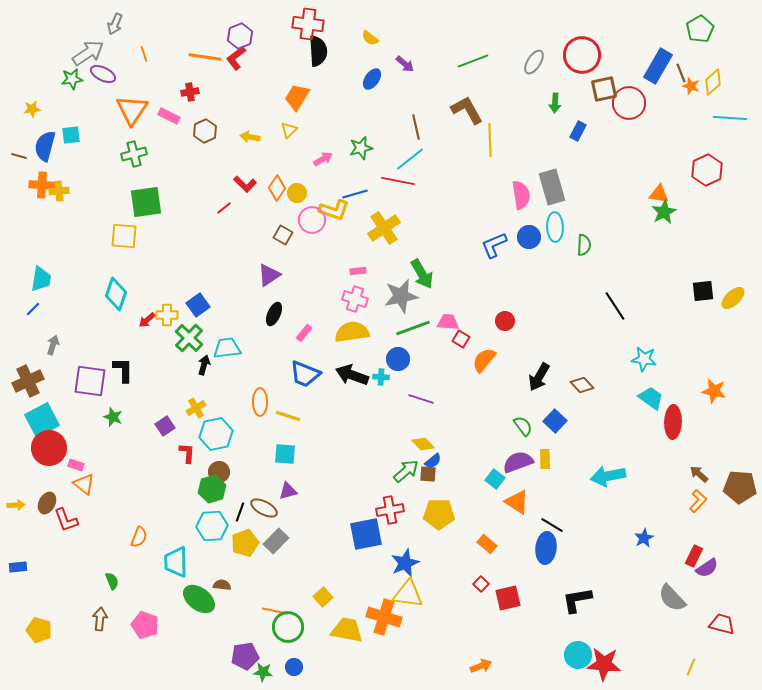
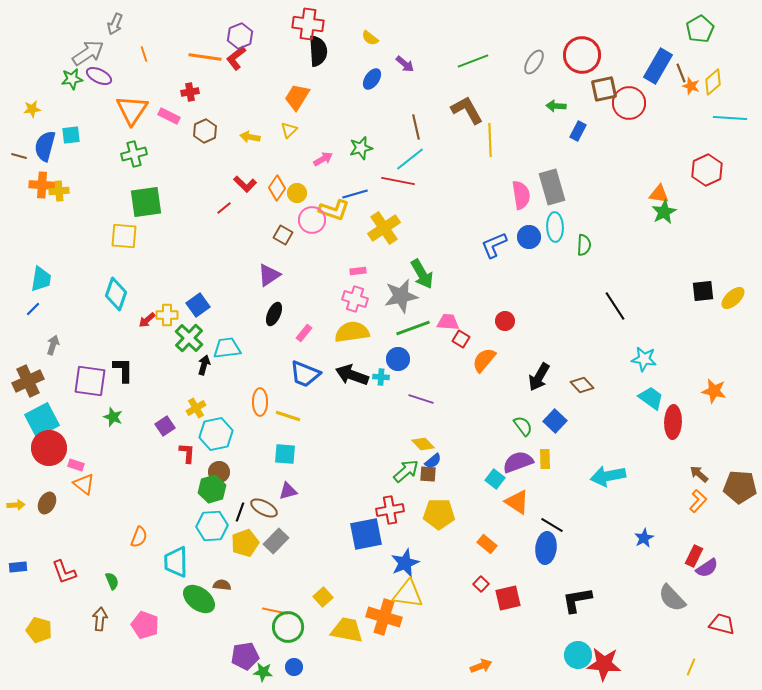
purple ellipse at (103, 74): moved 4 px left, 2 px down
green arrow at (555, 103): moved 1 px right, 3 px down; rotated 90 degrees clockwise
red L-shape at (66, 520): moved 2 px left, 52 px down
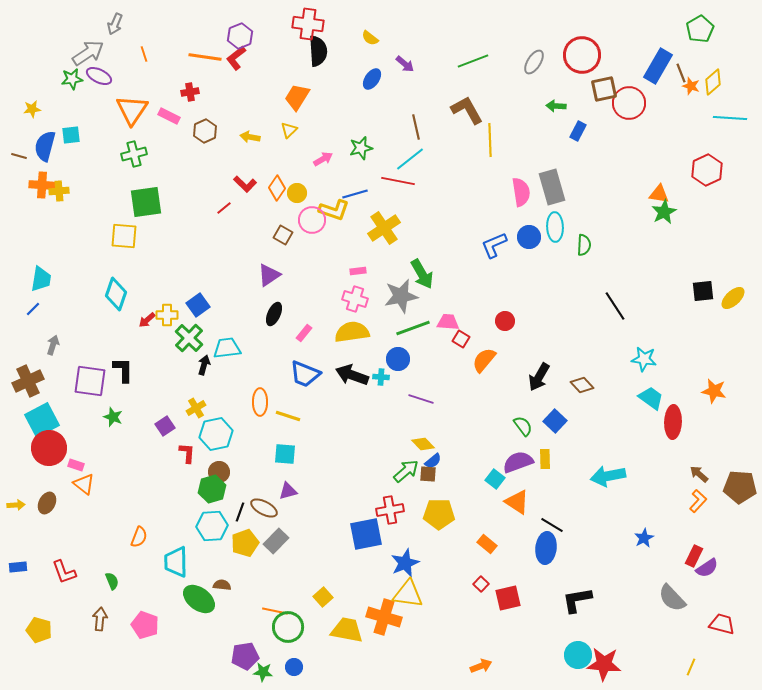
pink semicircle at (521, 195): moved 3 px up
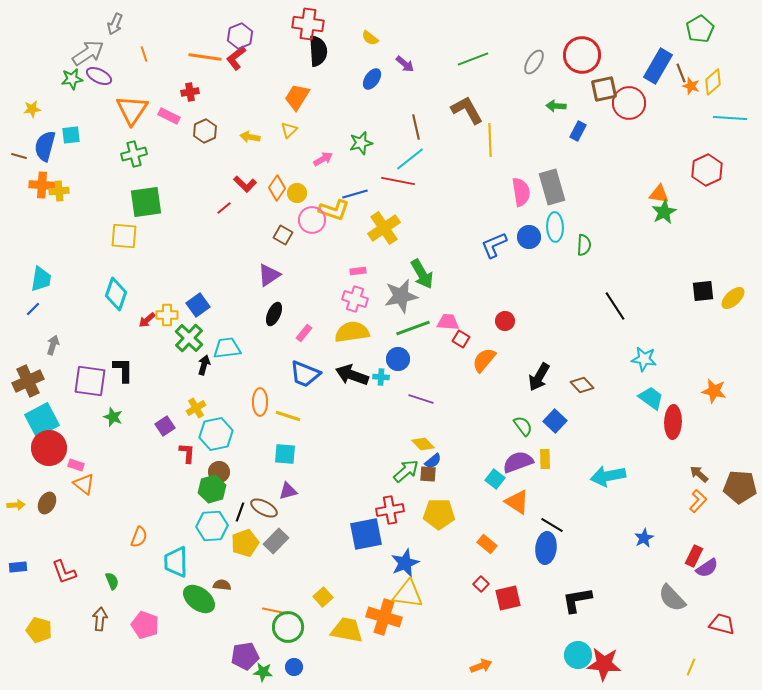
green line at (473, 61): moved 2 px up
green star at (361, 148): moved 5 px up
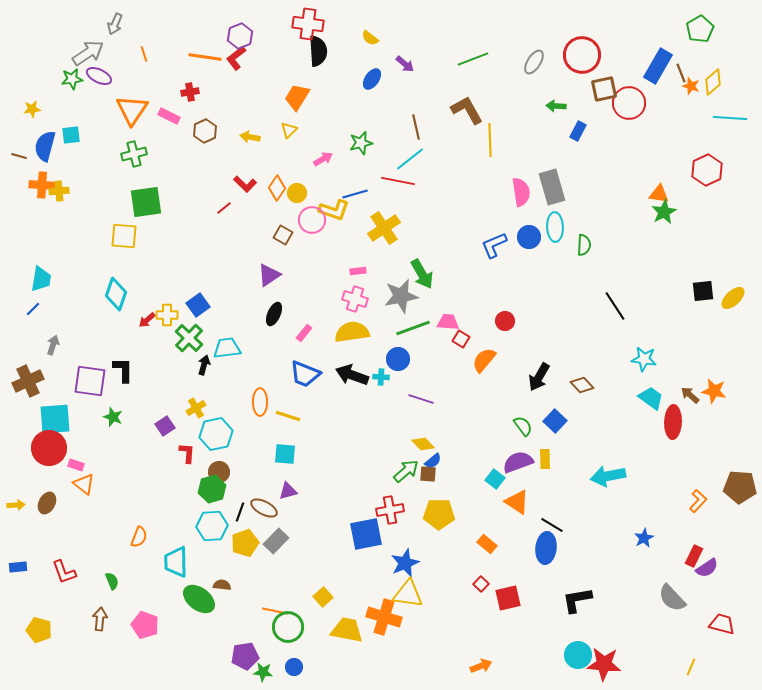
cyan square at (42, 420): moved 13 px right, 1 px up; rotated 24 degrees clockwise
brown arrow at (699, 474): moved 9 px left, 79 px up
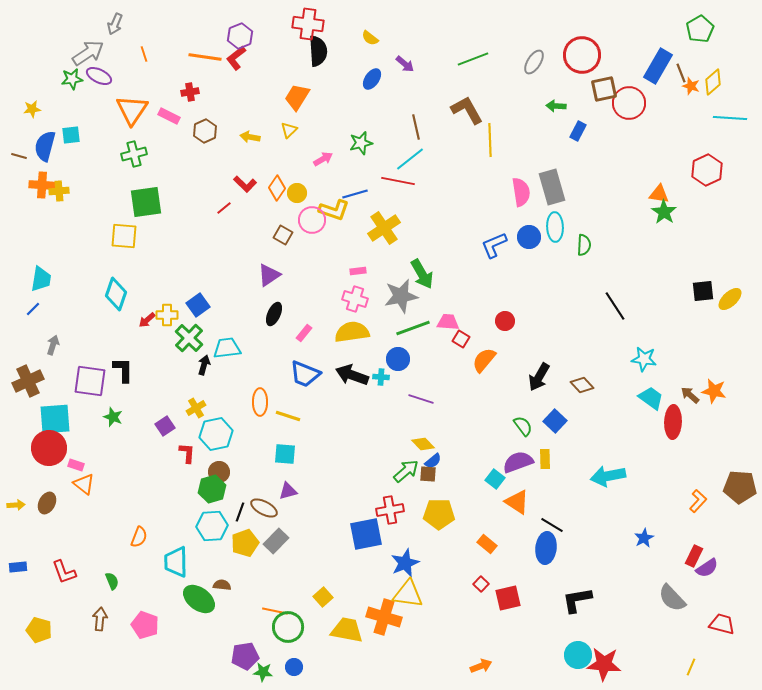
green star at (664, 212): rotated 10 degrees counterclockwise
yellow ellipse at (733, 298): moved 3 px left, 1 px down
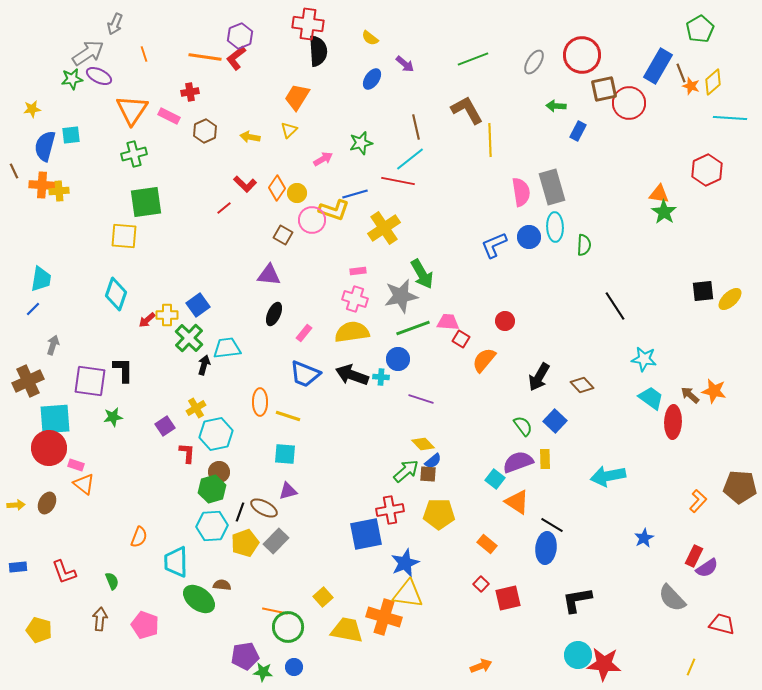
brown line at (19, 156): moved 5 px left, 15 px down; rotated 49 degrees clockwise
purple triangle at (269, 275): rotated 40 degrees clockwise
green star at (113, 417): rotated 30 degrees counterclockwise
